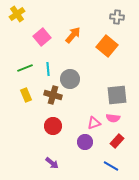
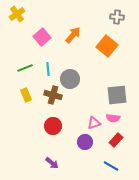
red rectangle: moved 1 px left, 1 px up
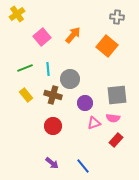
yellow rectangle: rotated 16 degrees counterclockwise
purple circle: moved 39 px up
blue line: moved 28 px left; rotated 21 degrees clockwise
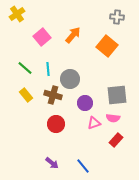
green line: rotated 63 degrees clockwise
red circle: moved 3 px right, 2 px up
